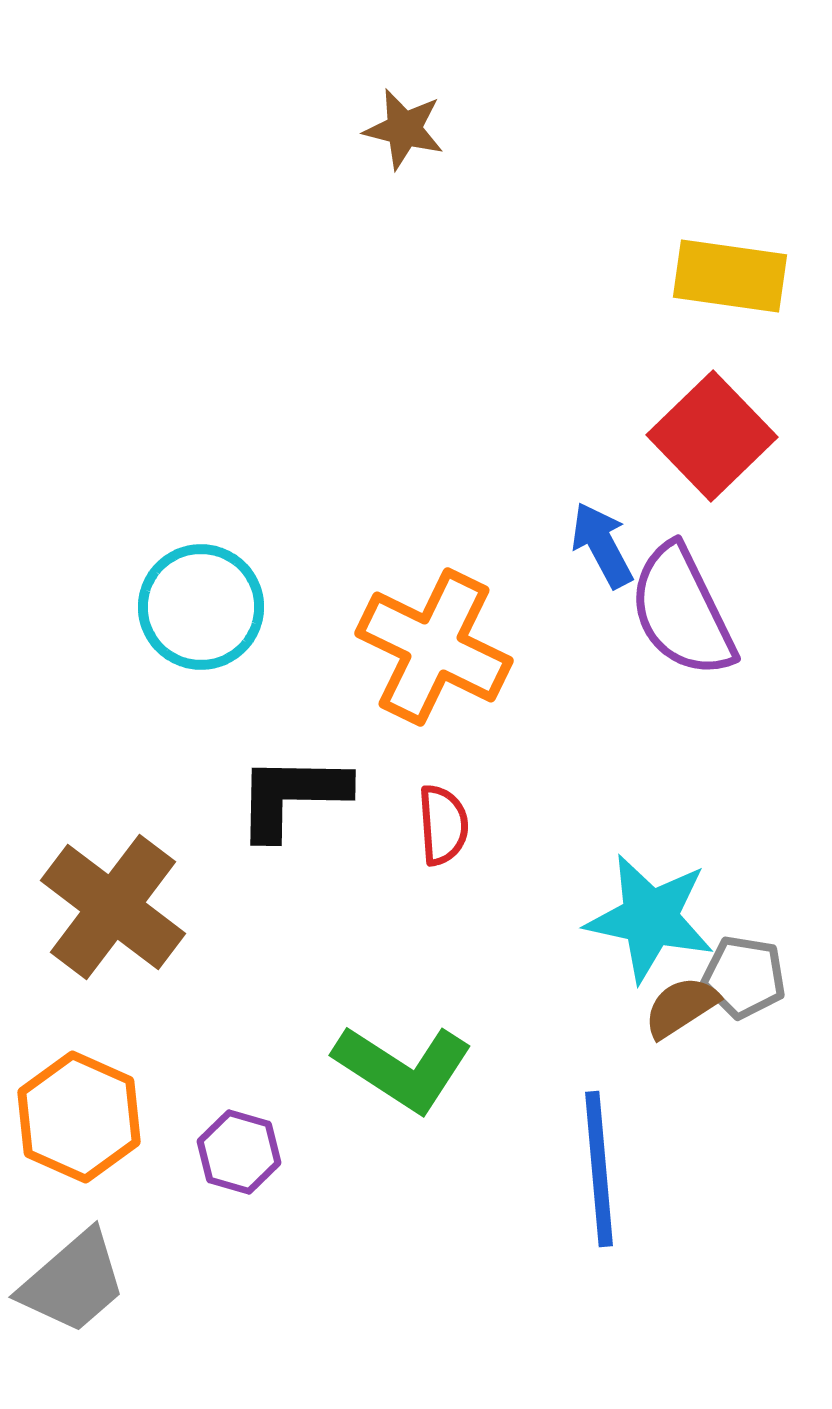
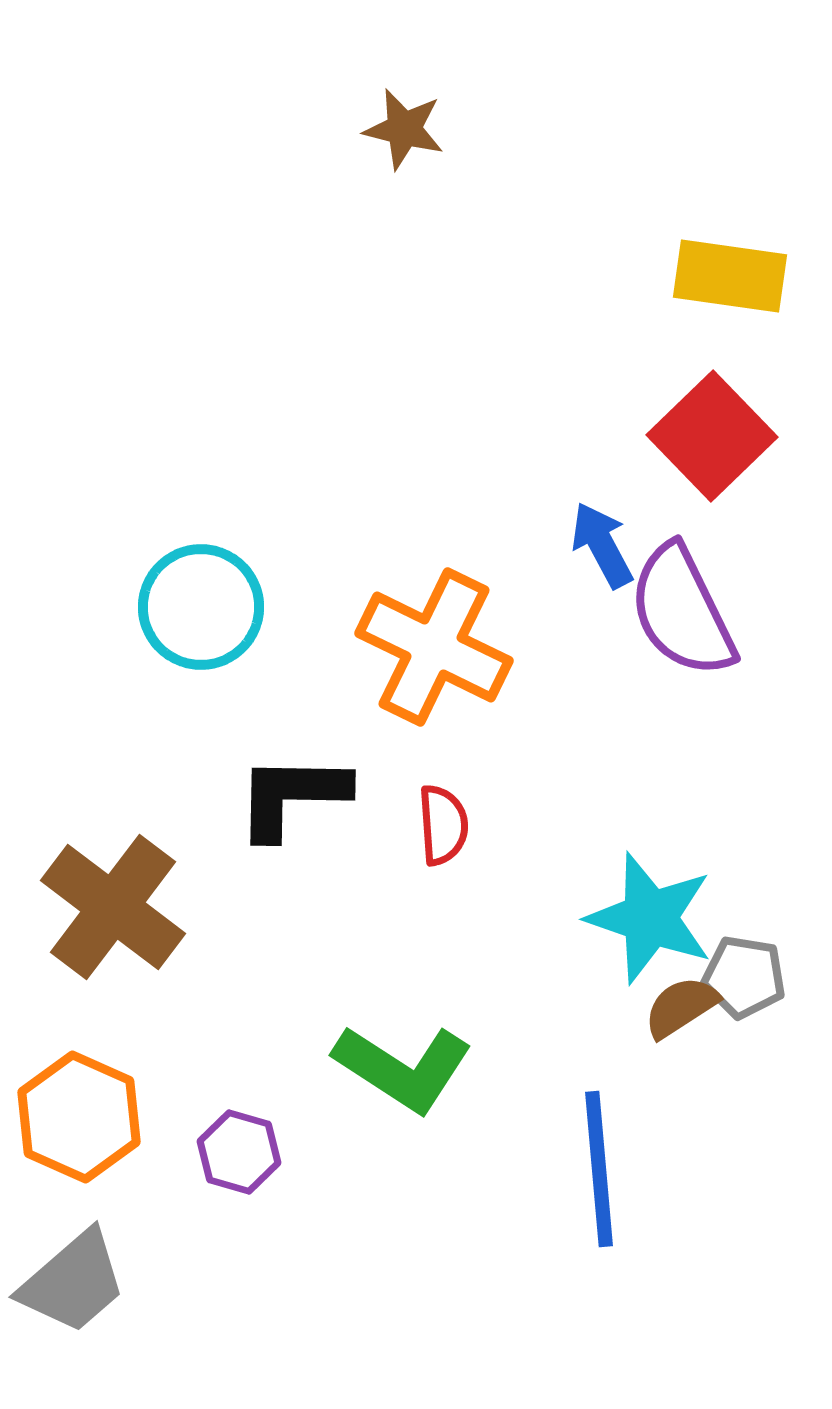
cyan star: rotated 7 degrees clockwise
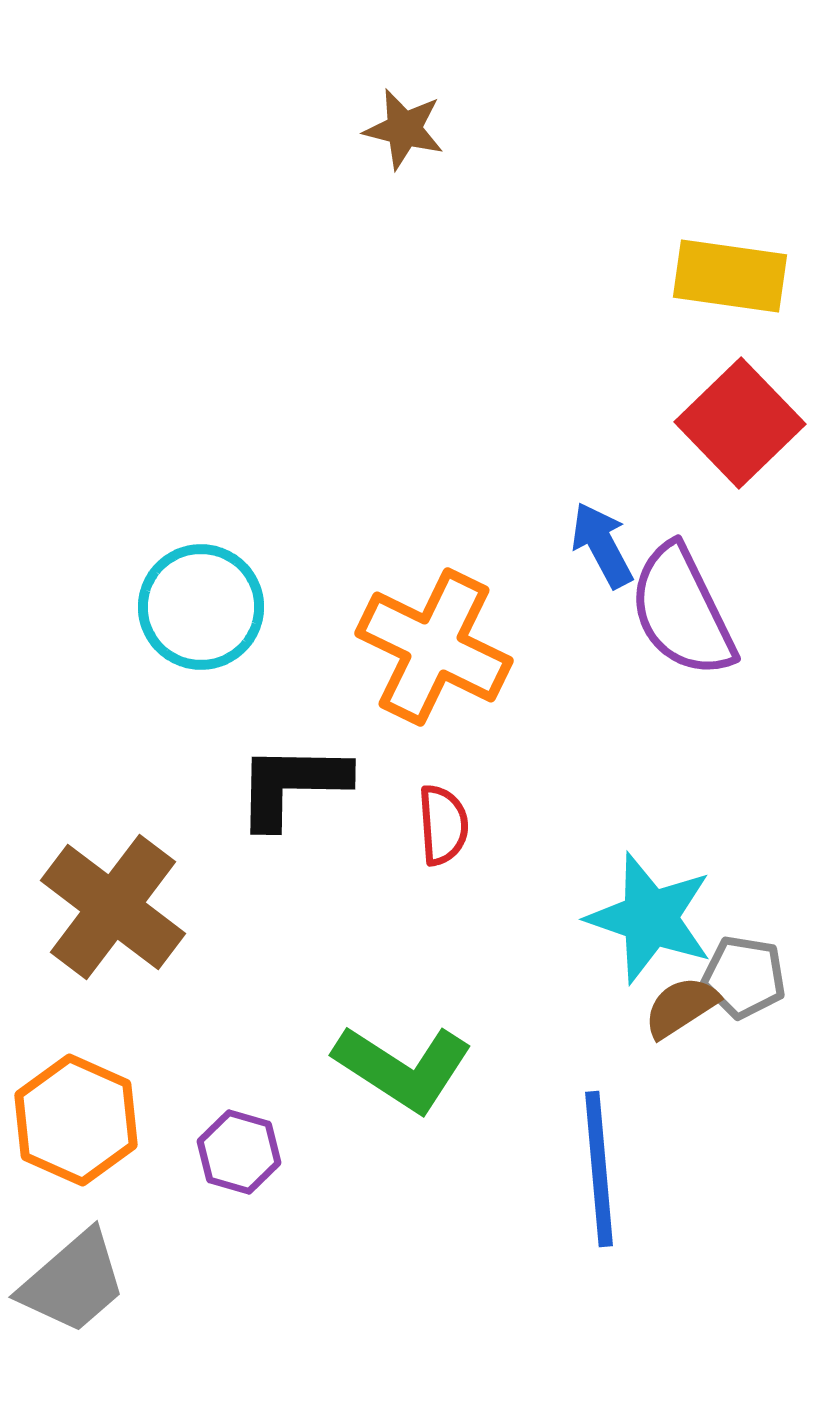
red square: moved 28 px right, 13 px up
black L-shape: moved 11 px up
orange hexagon: moved 3 px left, 3 px down
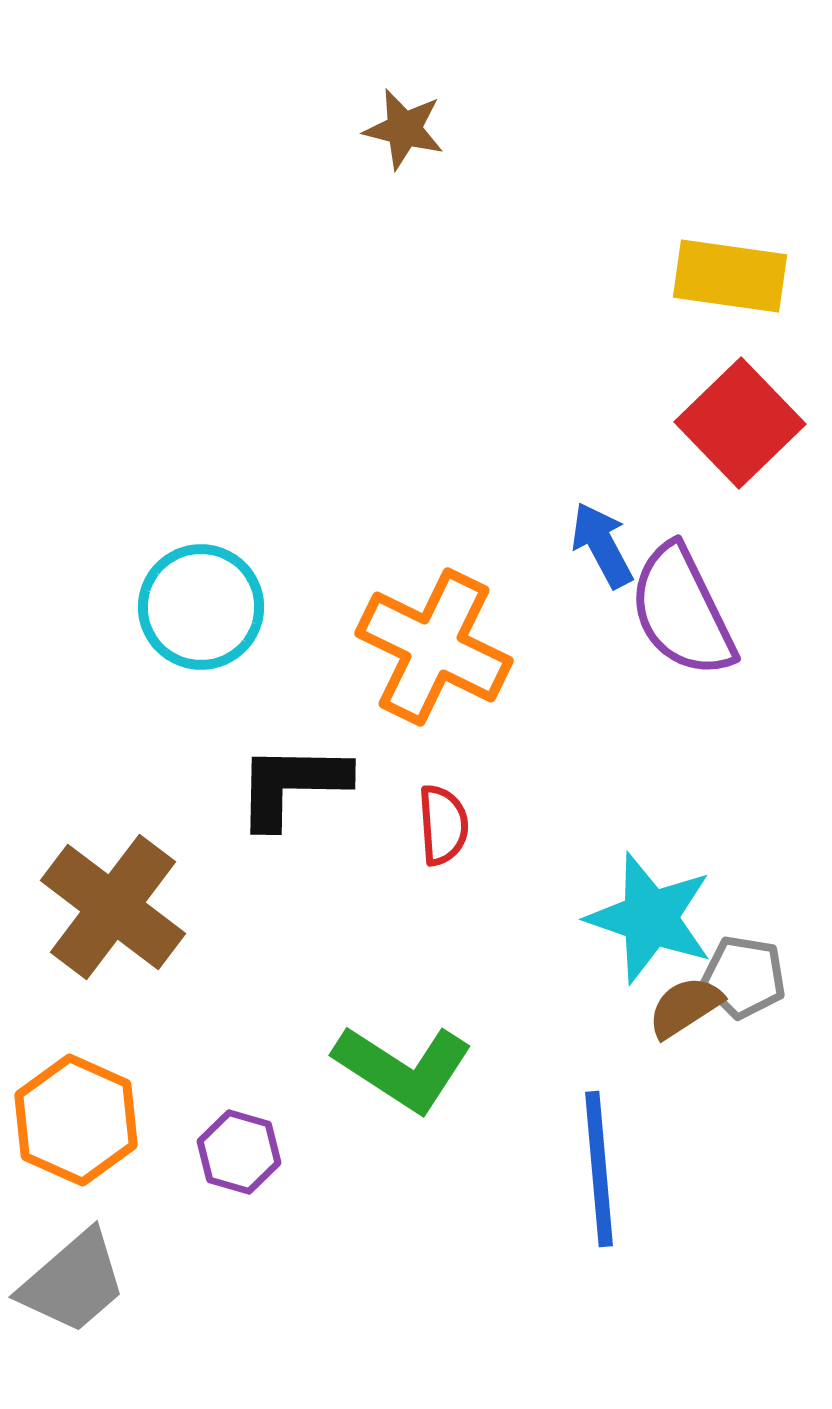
brown semicircle: moved 4 px right
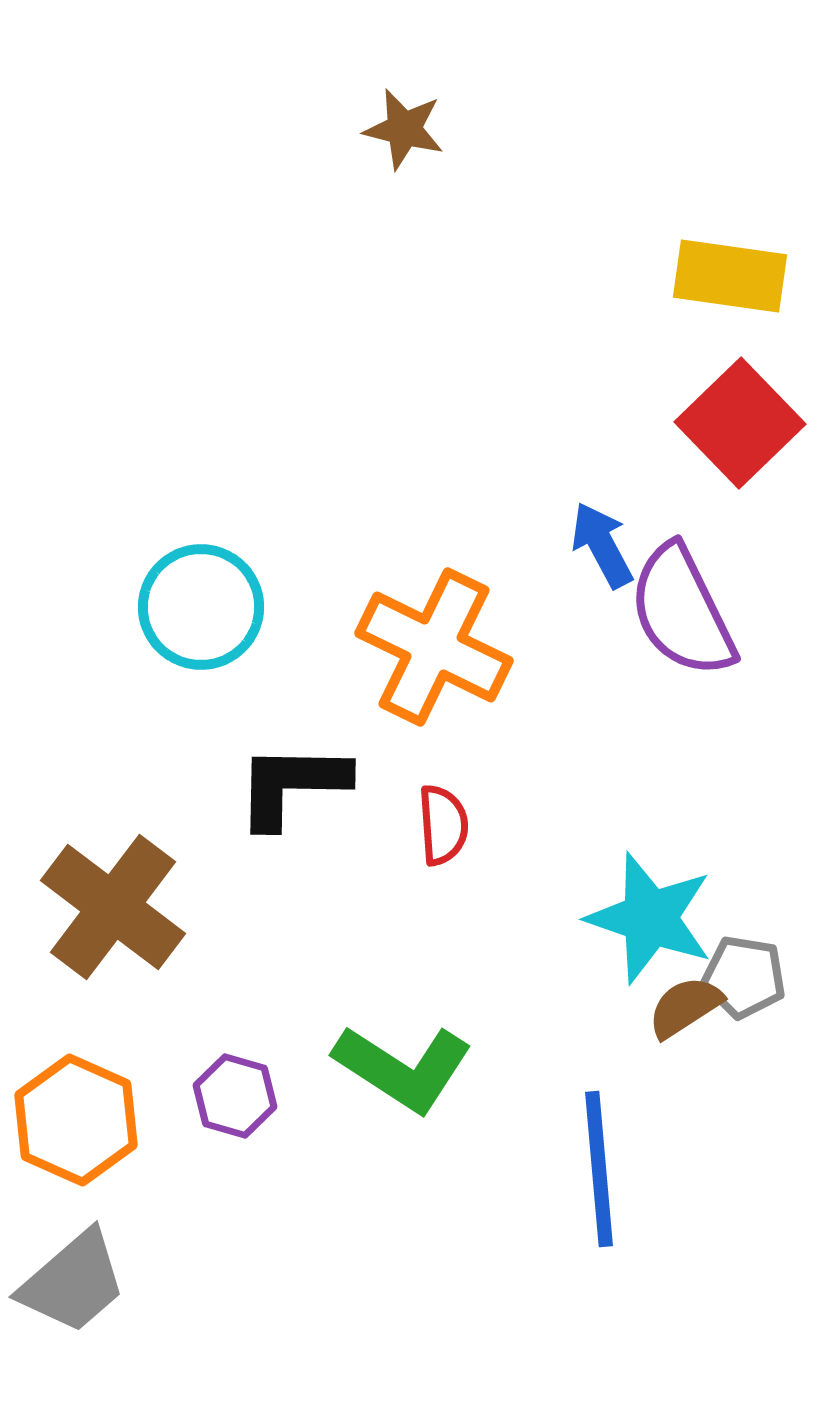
purple hexagon: moved 4 px left, 56 px up
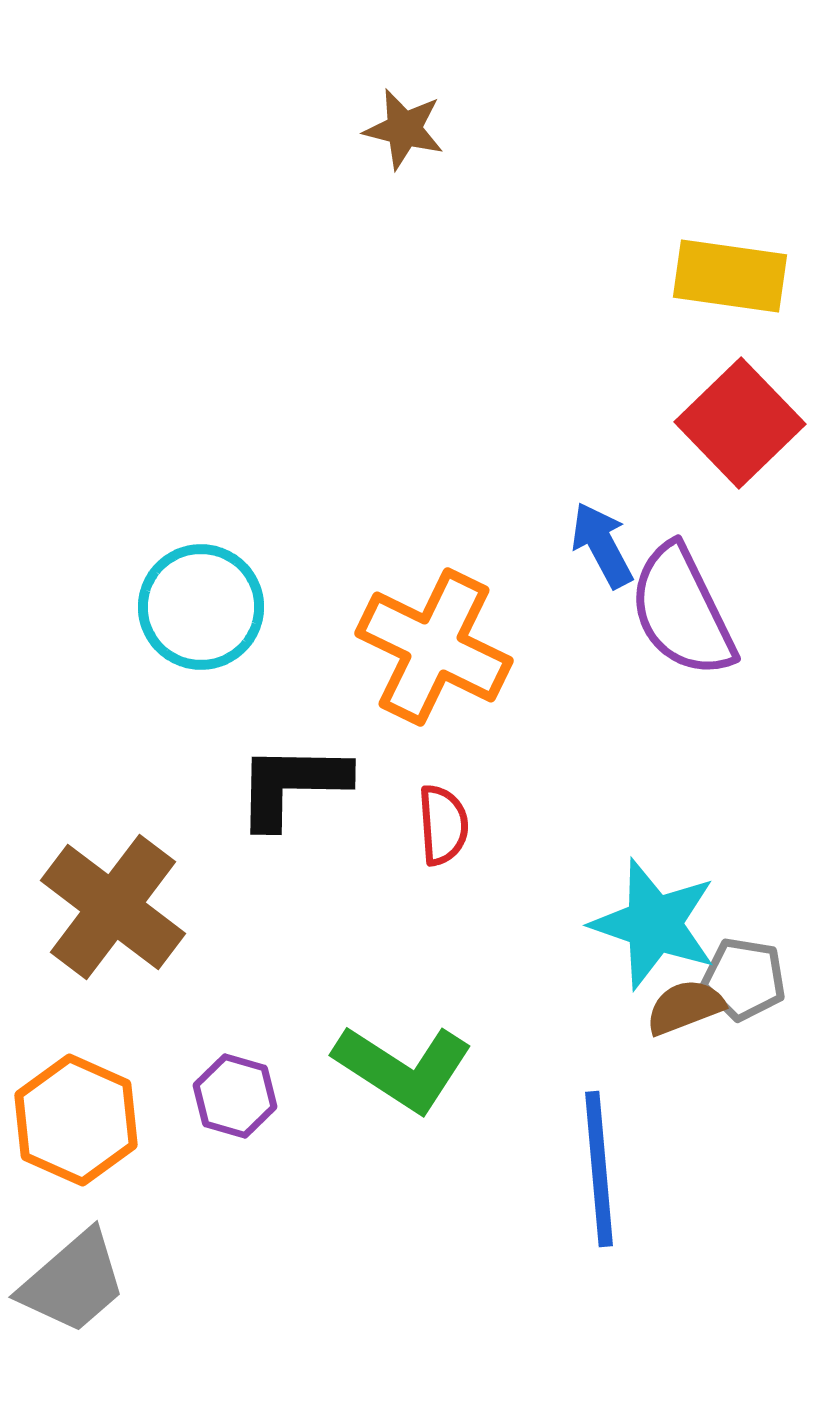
cyan star: moved 4 px right, 6 px down
gray pentagon: moved 2 px down
brown semicircle: rotated 12 degrees clockwise
